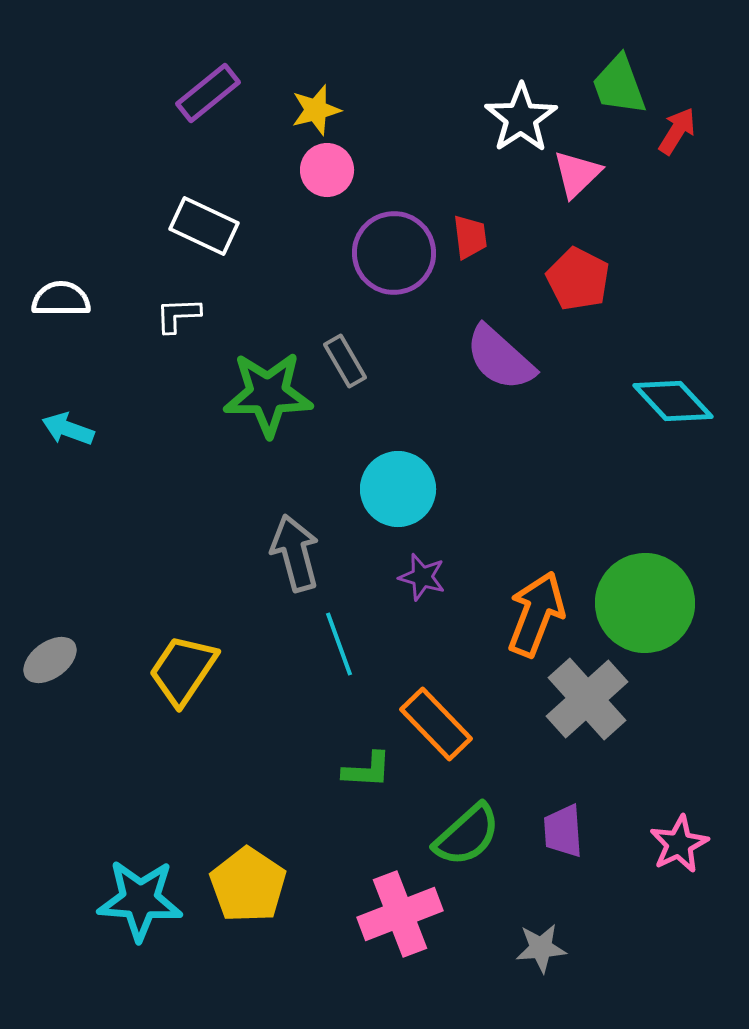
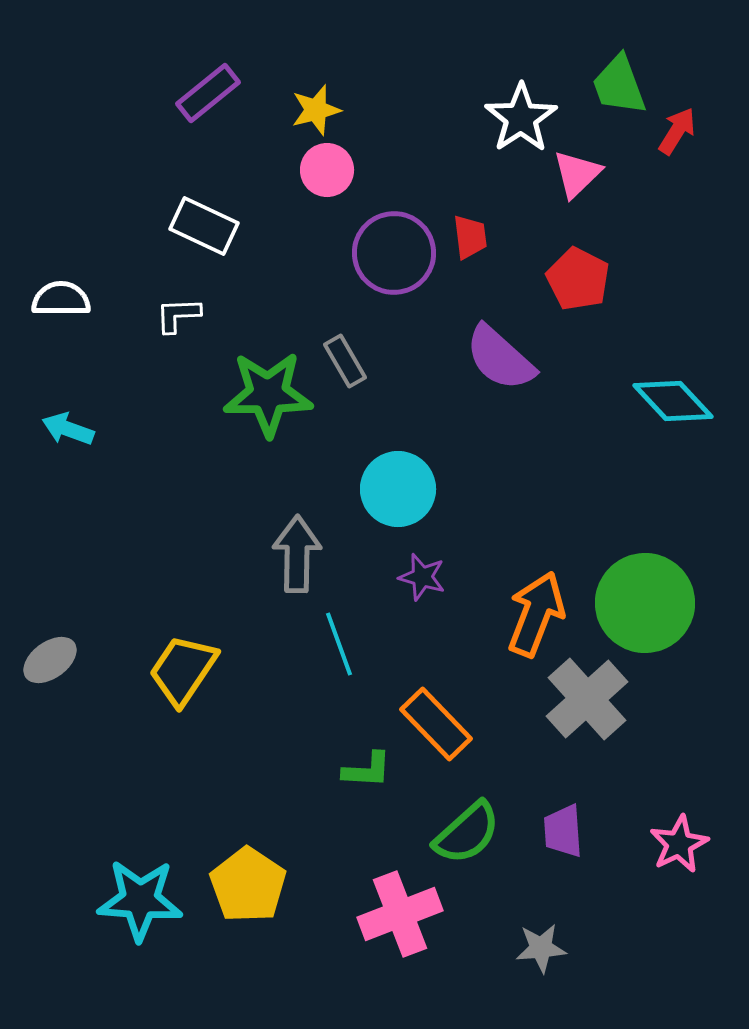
gray arrow: moved 2 px right, 1 px down; rotated 16 degrees clockwise
green semicircle: moved 2 px up
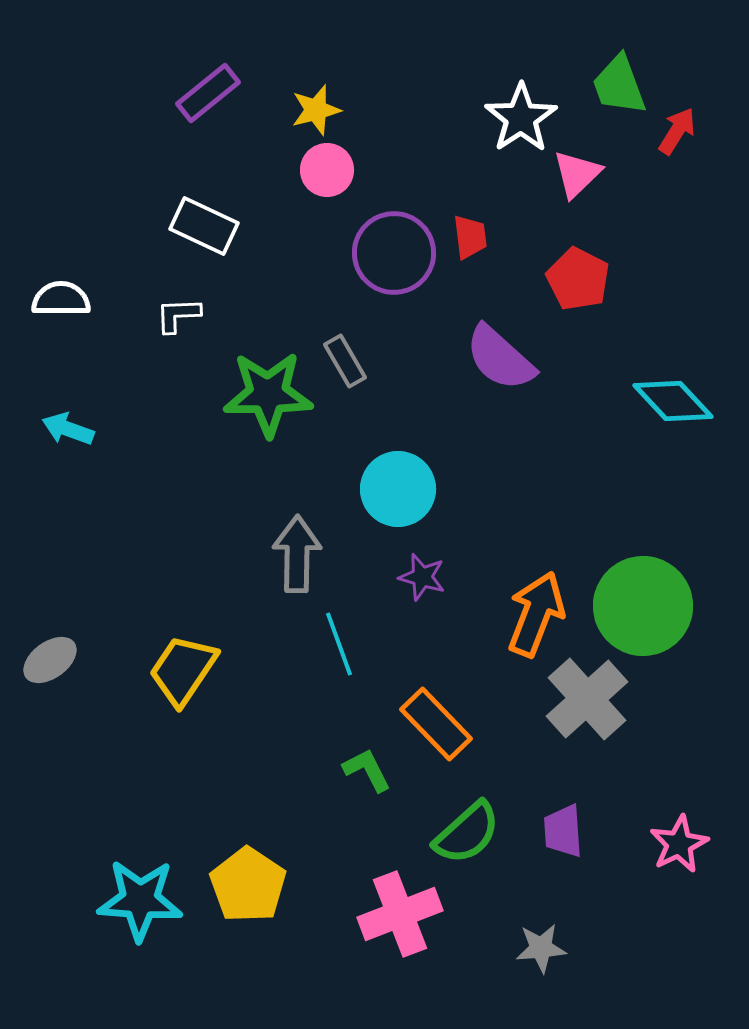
green circle: moved 2 px left, 3 px down
green L-shape: rotated 120 degrees counterclockwise
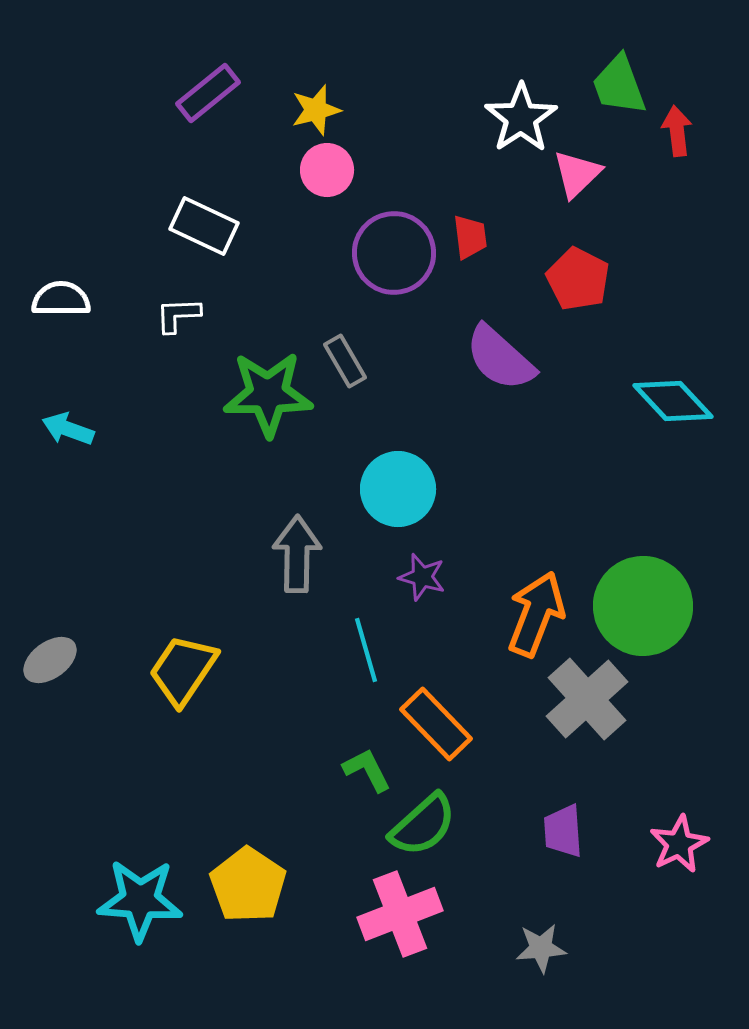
red arrow: rotated 39 degrees counterclockwise
cyan line: moved 27 px right, 6 px down; rotated 4 degrees clockwise
green semicircle: moved 44 px left, 8 px up
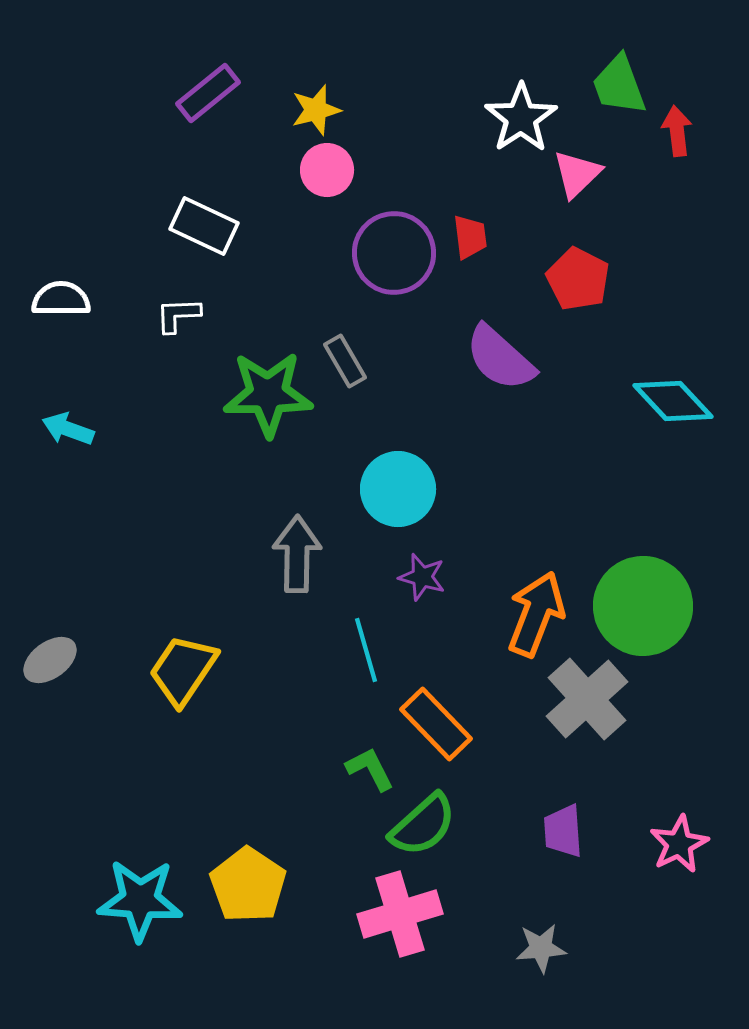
green L-shape: moved 3 px right, 1 px up
pink cross: rotated 4 degrees clockwise
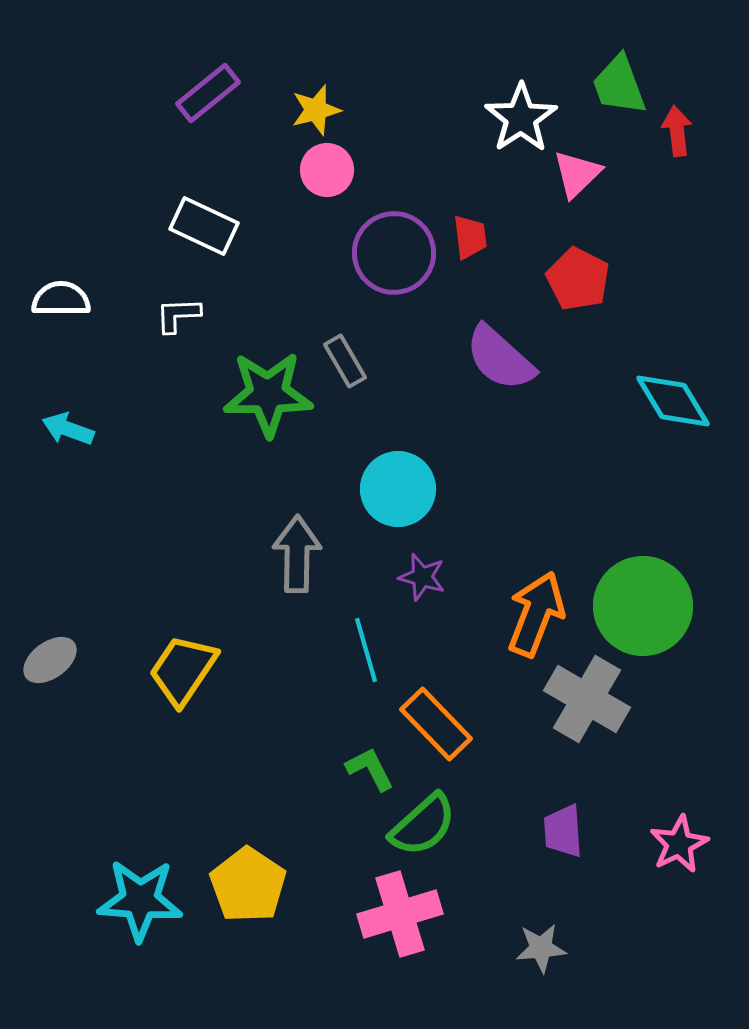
cyan diamond: rotated 12 degrees clockwise
gray cross: rotated 18 degrees counterclockwise
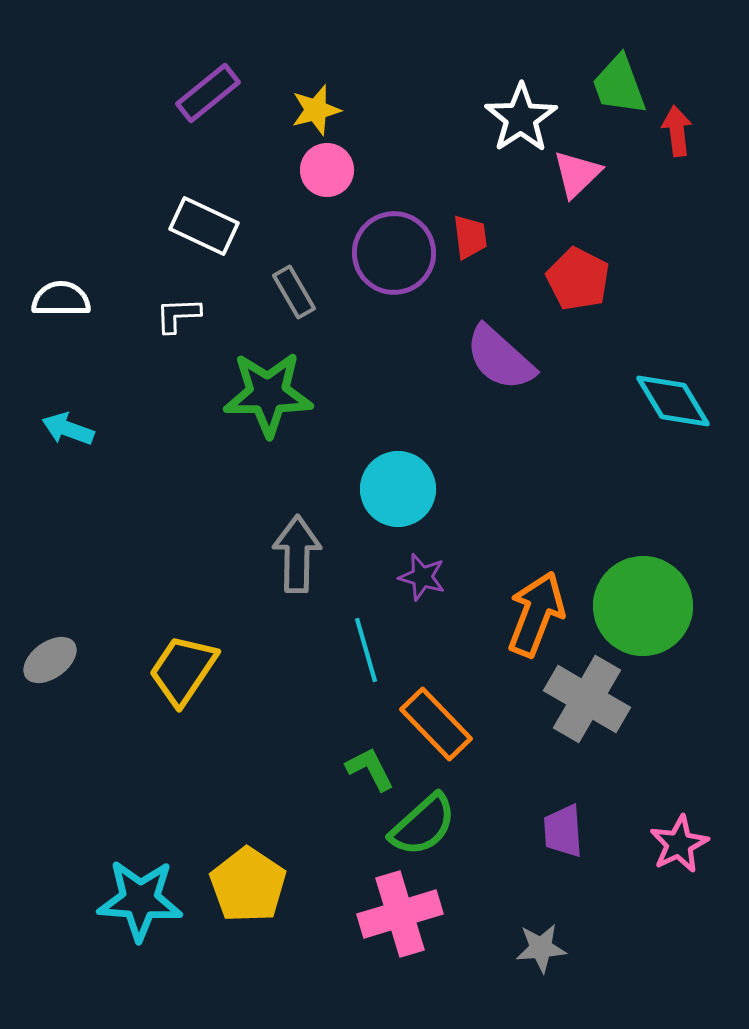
gray rectangle: moved 51 px left, 69 px up
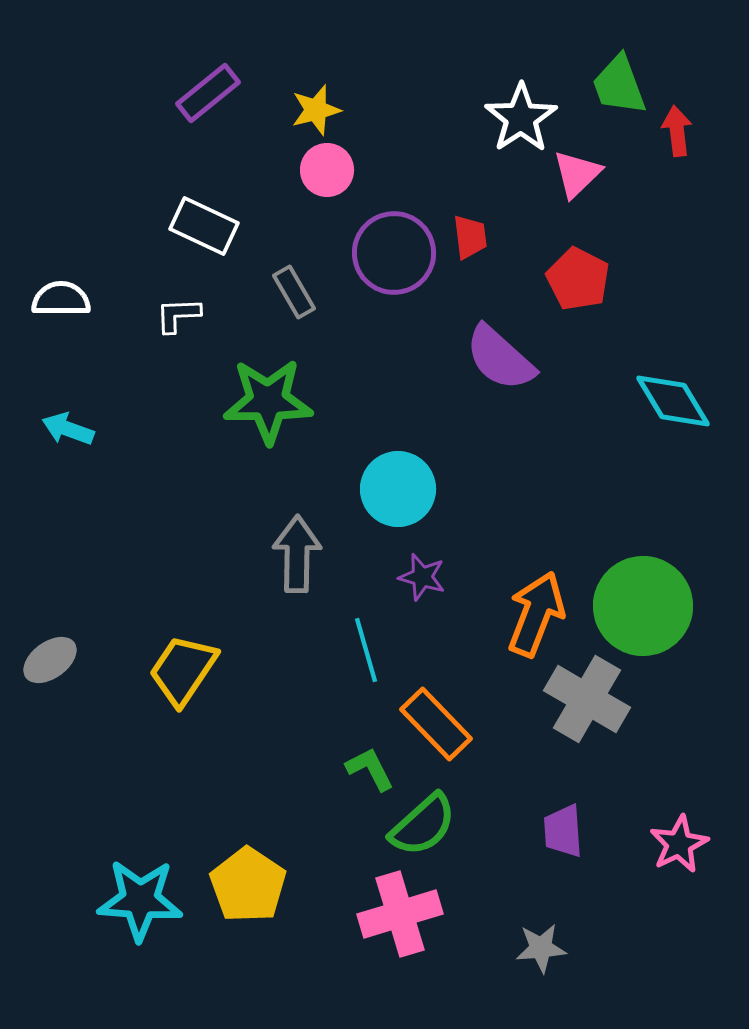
green star: moved 7 px down
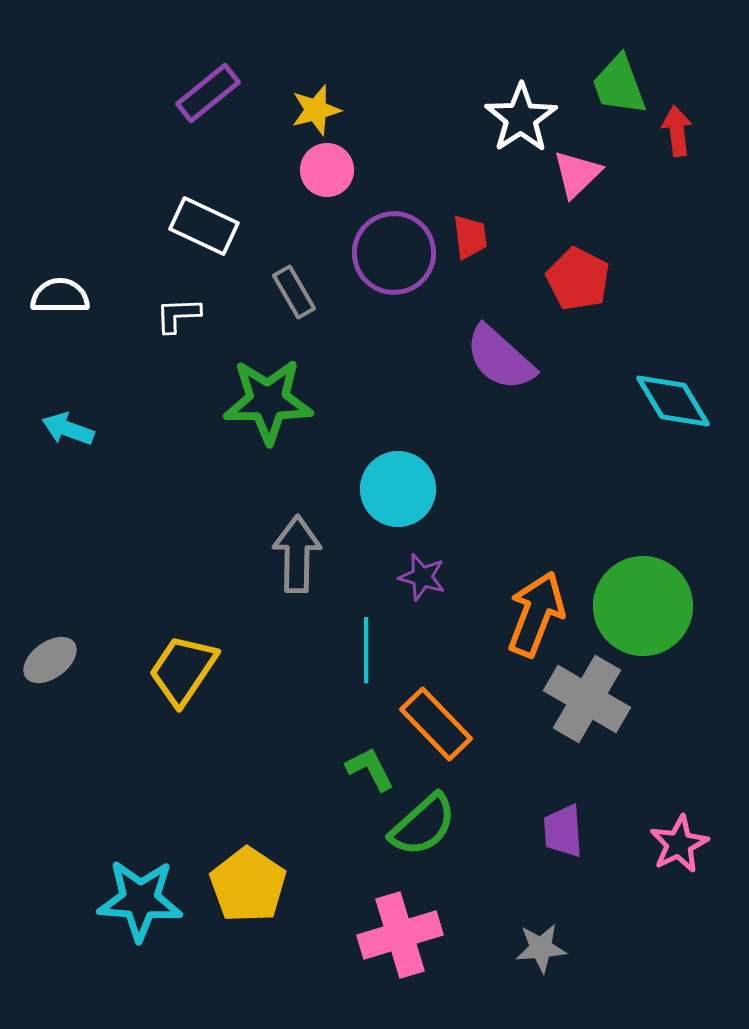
white semicircle: moved 1 px left, 3 px up
cyan line: rotated 16 degrees clockwise
pink cross: moved 21 px down
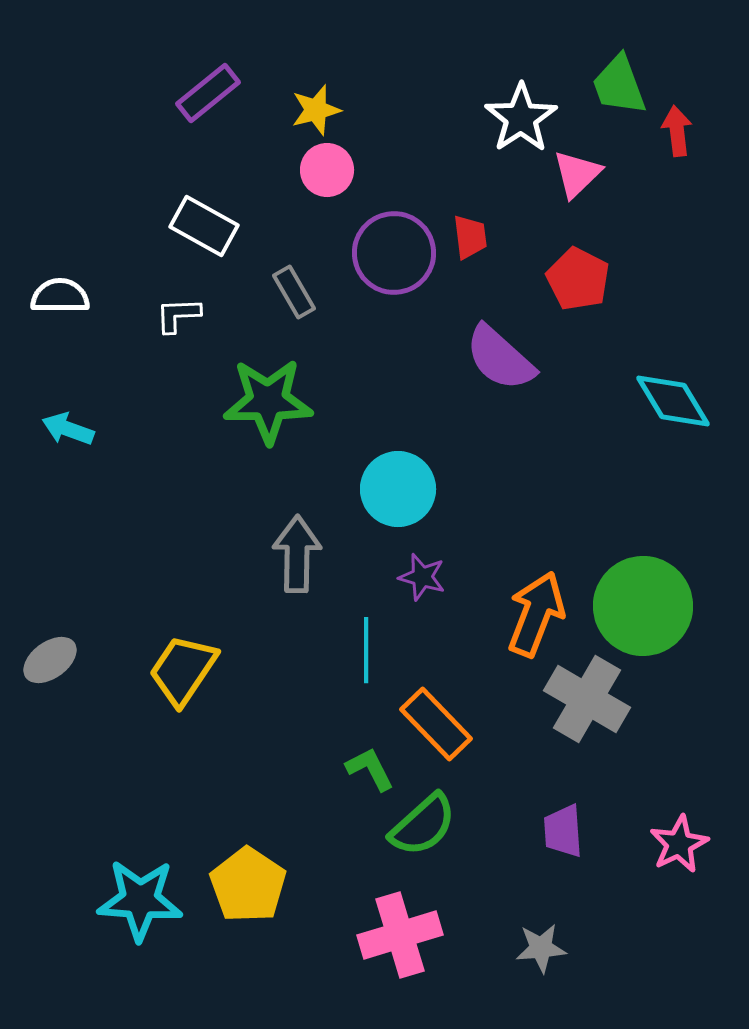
white rectangle: rotated 4 degrees clockwise
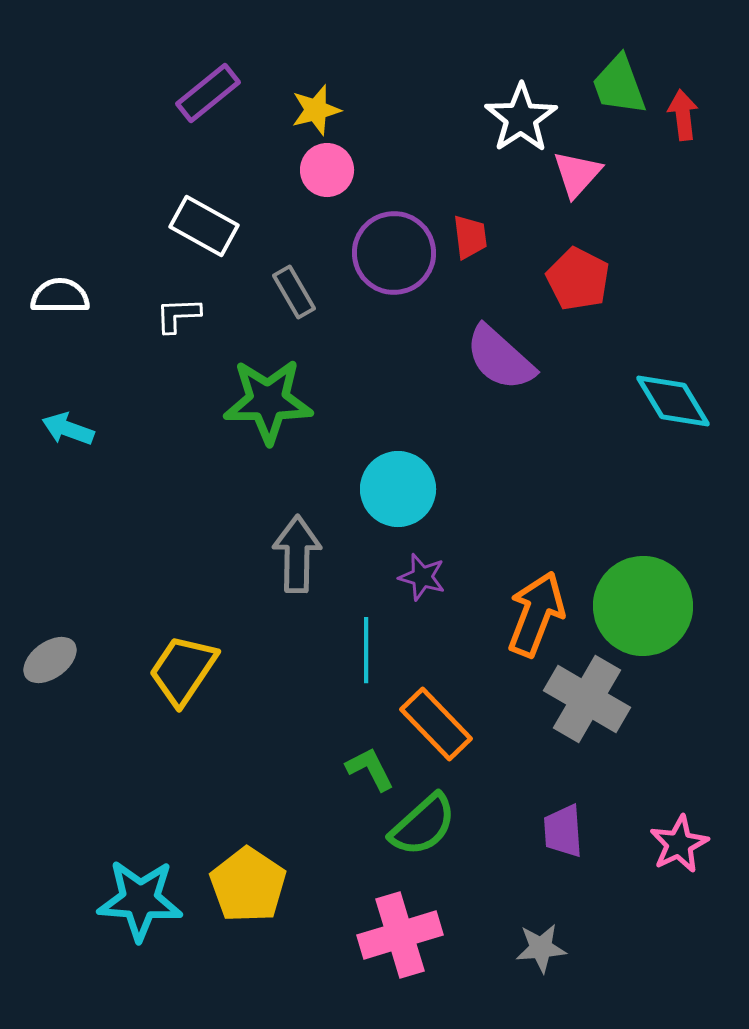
red arrow: moved 6 px right, 16 px up
pink triangle: rotated 4 degrees counterclockwise
